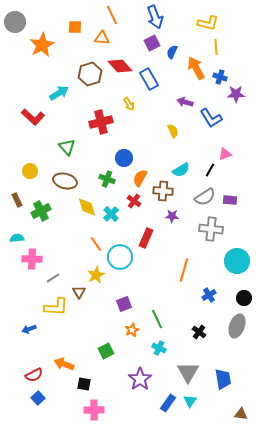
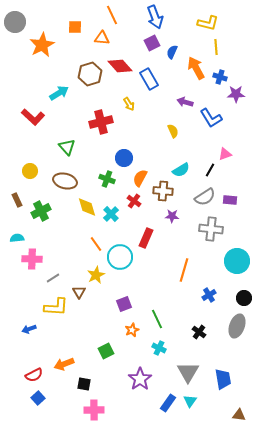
orange arrow at (64, 364): rotated 42 degrees counterclockwise
brown triangle at (241, 414): moved 2 px left, 1 px down
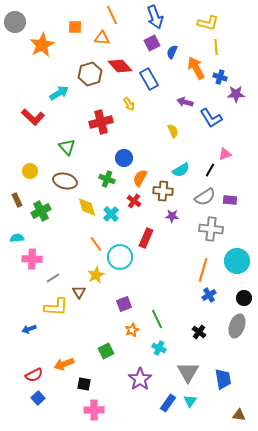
orange line at (184, 270): moved 19 px right
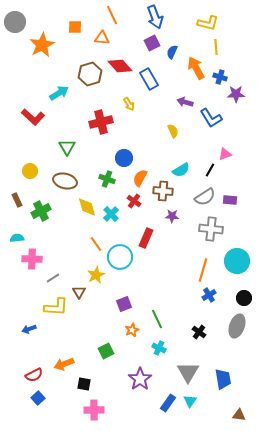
green triangle at (67, 147): rotated 12 degrees clockwise
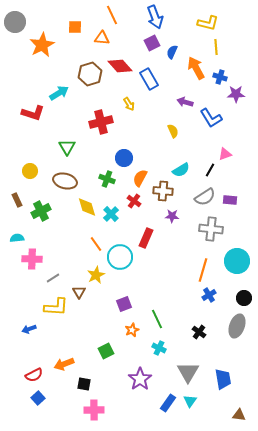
red L-shape at (33, 117): moved 4 px up; rotated 25 degrees counterclockwise
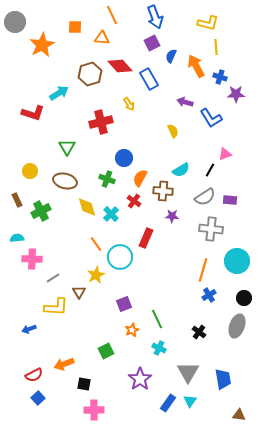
blue semicircle at (172, 52): moved 1 px left, 4 px down
orange arrow at (196, 68): moved 2 px up
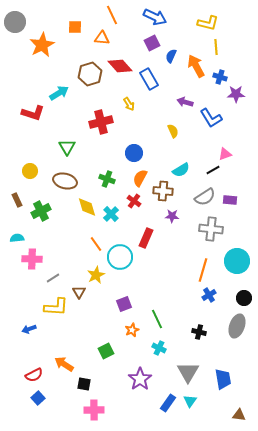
blue arrow at (155, 17): rotated 45 degrees counterclockwise
blue circle at (124, 158): moved 10 px right, 5 px up
black line at (210, 170): moved 3 px right; rotated 32 degrees clockwise
black cross at (199, 332): rotated 24 degrees counterclockwise
orange arrow at (64, 364): rotated 54 degrees clockwise
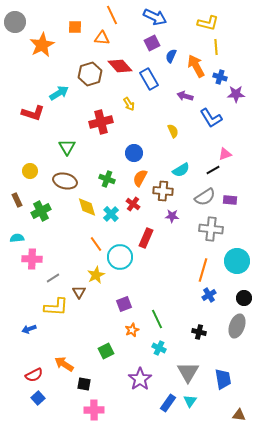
purple arrow at (185, 102): moved 6 px up
red cross at (134, 201): moved 1 px left, 3 px down
